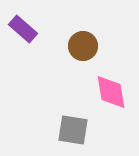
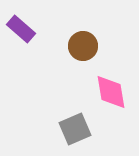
purple rectangle: moved 2 px left
gray square: moved 2 px right, 1 px up; rotated 32 degrees counterclockwise
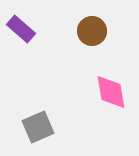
brown circle: moved 9 px right, 15 px up
gray square: moved 37 px left, 2 px up
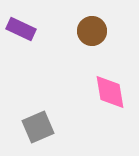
purple rectangle: rotated 16 degrees counterclockwise
pink diamond: moved 1 px left
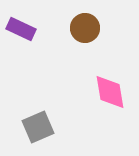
brown circle: moved 7 px left, 3 px up
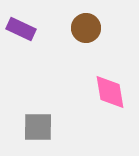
brown circle: moved 1 px right
gray square: rotated 24 degrees clockwise
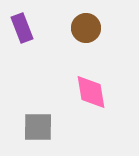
purple rectangle: moved 1 px right, 1 px up; rotated 44 degrees clockwise
pink diamond: moved 19 px left
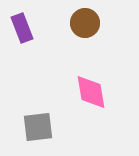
brown circle: moved 1 px left, 5 px up
gray square: rotated 8 degrees counterclockwise
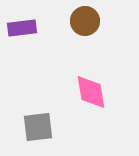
brown circle: moved 2 px up
purple rectangle: rotated 76 degrees counterclockwise
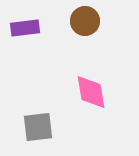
purple rectangle: moved 3 px right
